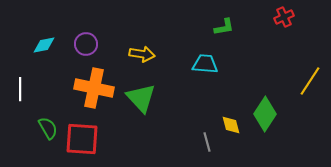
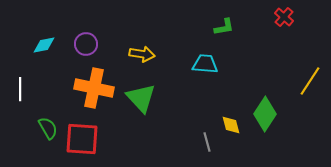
red cross: rotated 24 degrees counterclockwise
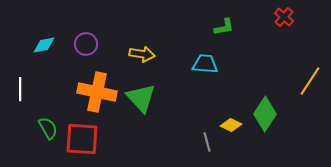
orange cross: moved 3 px right, 4 px down
yellow diamond: rotated 50 degrees counterclockwise
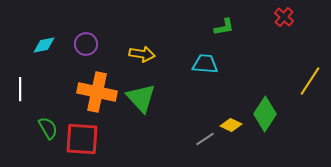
gray line: moved 2 px left, 3 px up; rotated 72 degrees clockwise
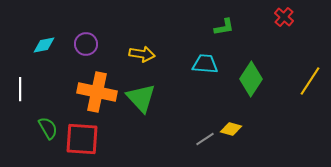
green diamond: moved 14 px left, 35 px up
yellow diamond: moved 4 px down; rotated 10 degrees counterclockwise
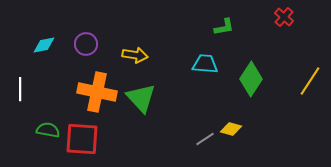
yellow arrow: moved 7 px left, 1 px down
green semicircle: moved 2 px down; rotated 50 degrees counterclockwise
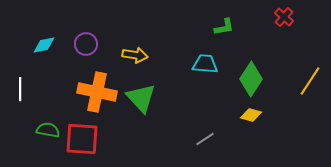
yellow diamond: moved 20 px right, 14 px up
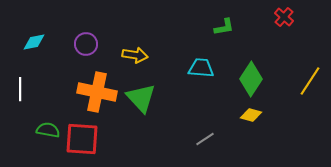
cyan diamond: moved 10 px left, 3 px up
cyan trapezoid: moved 4 px left, 4 px down
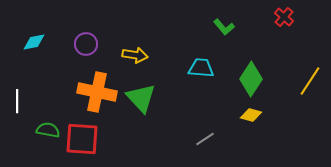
green L-shape: rotated 60 degrees clockwise
white line: moved 3 px left, 12 px down
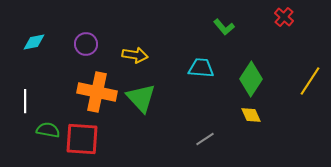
white line: moved 8 px right
yellow diamond: rotated 50 degrees clockwise
